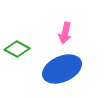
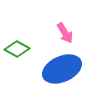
pink arrow: rotated 45 degrees counterclockwise
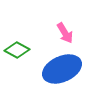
green diamond: moved 1 px down
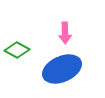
pink arrow: rotated 30 degrees clockwise
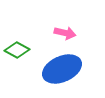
pink arrow: rotated 75 degrees counterclockwise
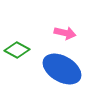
blue ellipse: rotated 54 degrees clockwise
